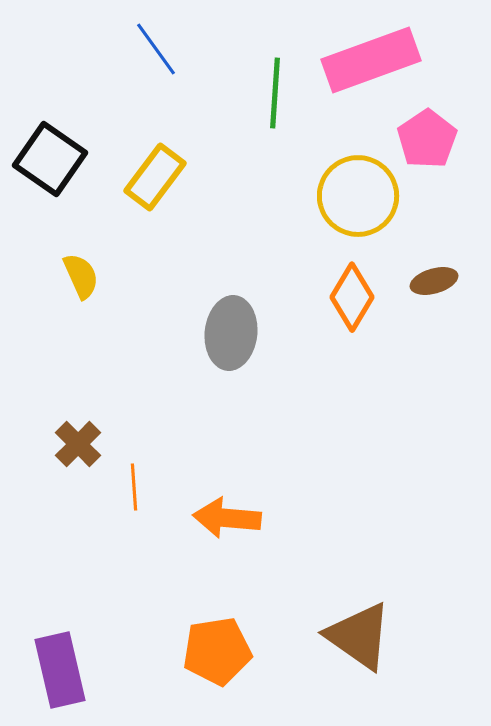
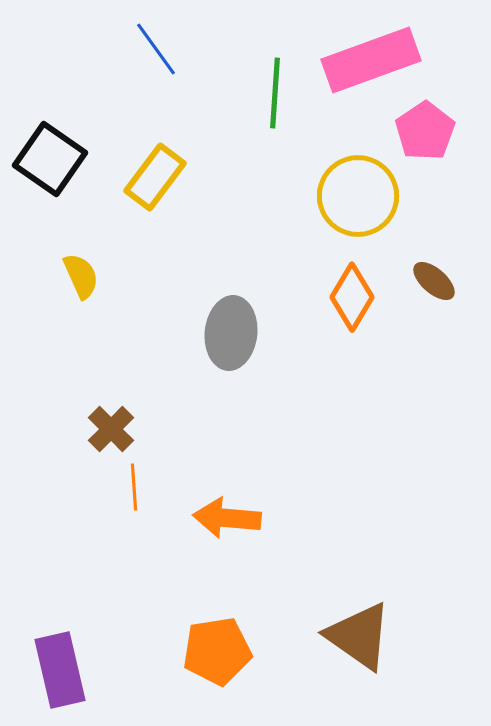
pink pentagon: moved 2 px left, 8 px up
brown ellipse: rotated 57 degrees clockwise
brown cross: moved 33 px right, 15 px up
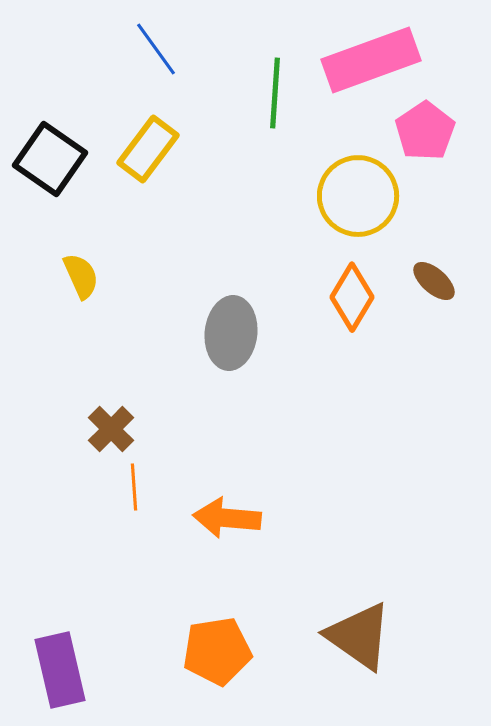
yellow rectangle: moved 7 px left, 28 px up
